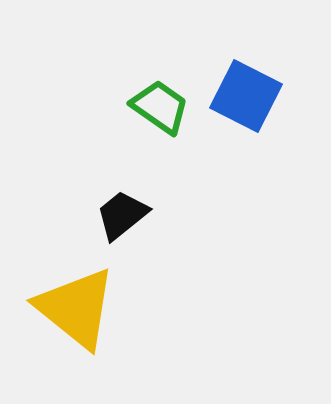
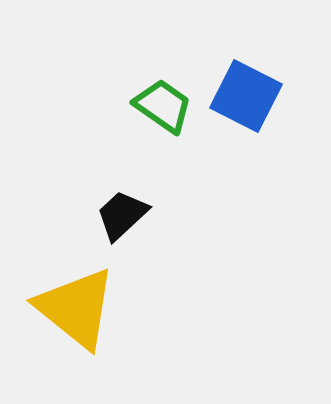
green trapezoid: moved 3 px right, 1 px up
black trapezoid: rotated 4 degrees counterclockwise
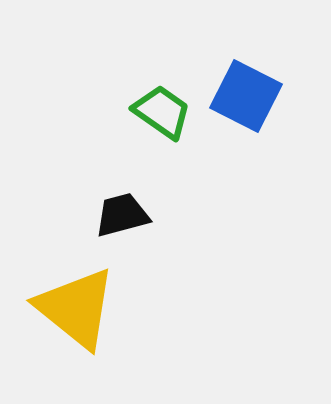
green trapezoid: moved 1 px left, 6 px down
black trapezoid: rotated 28 degrees clockwise
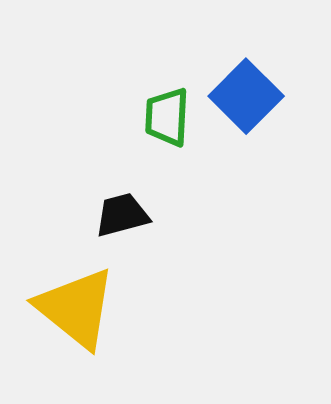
blue square: rotated 18 degrees clockwise
green trapezoid: moved 5 px right, 5 px down; rotated 122 degrees counterclockwise
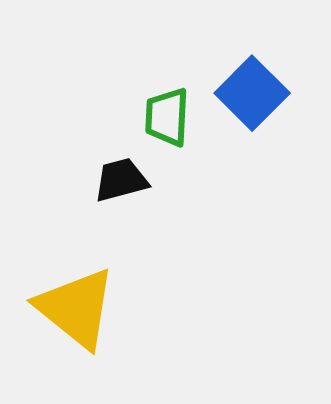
blue square: moved 6 px right, 3 px up
black trapezoid: moved 1 px left, 35 px up
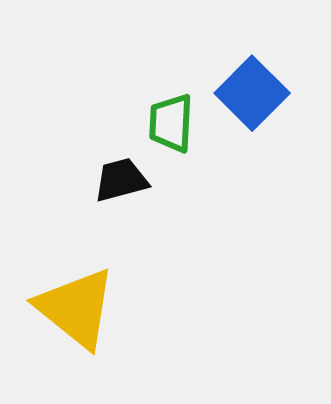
green trapezoid: moved 4 px right, 6 px down
